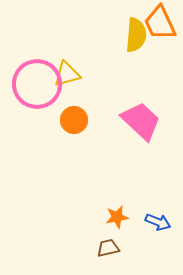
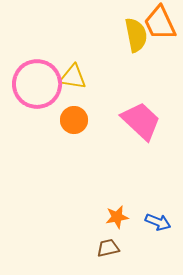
yellow semicircle: rotated 16 degrees counterclockwise
yellow triangle: moved 6 px right, 3 px down; rotated 24 degrees clockwise
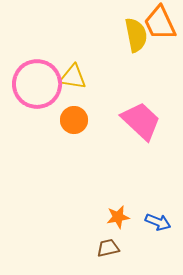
orange star: moved 1 px right
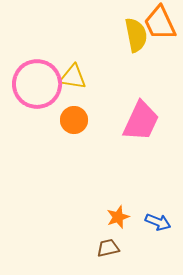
pink trapezoid: rotated 72 degrees clockwise
orange star: rotated 10 degrees counterclockwise
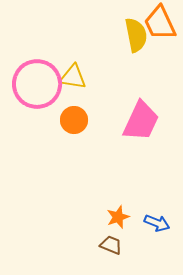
blue arrow: moved 1 px left, 1 px down
brown trapezoid: moved 3 px right, 3 px up; rotated 35 degrees clockwise
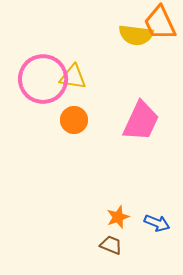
yellow semicircle: rotated 108 degrees clockwise
pink circle: moved 6 px right, 5 px up
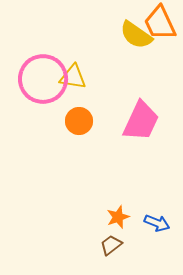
yellow semicircle: rotated 28 degrees clockwise
orange circle: moved 5 px right, 1 px down
brown trapezoid: rotated 60 degrees counterclockwise
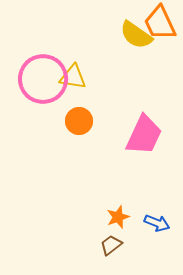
pink trapezoid: moved 3 px right, 14 px down
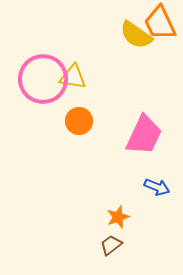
blue arrow: moved 36 px up
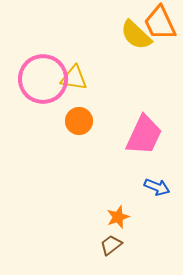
yellow semicircle: rotated 8 degrees clockwise
yellow triangle: moved 1 px right, 1 px down
